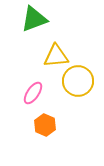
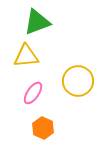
green triangle: moved 3 px right, 3 px down
yellow triangle: moved 30 px left
orange hexagon: moved 2 px left, 3 px down
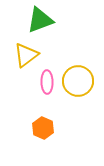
green triangle: moved 3 px right, 2 px up
yellow triangle: moved 1 px up; rotated 32 degrees counterclockwise
pink ellipse: moved 14 px right, 11 px up; rotated 35 degrees counterclockwise
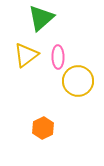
green triangle: moved 1 px right, 2 px up; rotated 20 degrees counterclockwise
pink ellipse: moved 11 px right, 25 px up
orange hexagon: rotated 10 degrees clockwise
